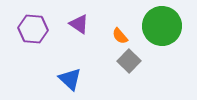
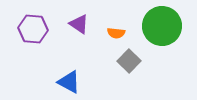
orange semicircle: moved 4 px left, 3 px up; rotated 42 degrees counterclockwise
blue triangle: moved 1 px left, 3 px down; rotated 15 degrees counterclockwise
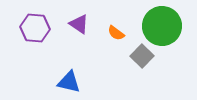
purple hexagon: moved 2 px right, 1 px up
orange semicircle: rotated 30 degrees clockwise
gray square: moved 13 px right, 5 px up
blue triangle: rotated 15 degrees counterclockwise
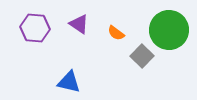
green circle: moved 7 px right, 4 px down
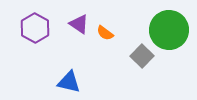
purple hexagon: rotated 24 degrees clockwise
orange semicircle: moved 11 px left
